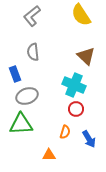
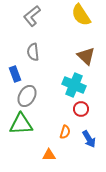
gray ellipse: rotated 40 degrees counterclockwise
red circle: moved 5 px right
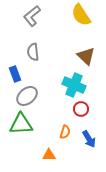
gray ellipse: rotated 20 degrees clockwise
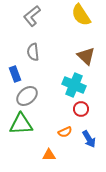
orange semicircle: rotated 48 degrees clockwise
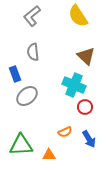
yellow semicircle: moved 3 px left, 1 px down
red circle: moved 4 px right, 2 px up
green triangle: moved 21 px down
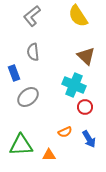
blue rectangle: moved 1 px left, 1 px up
gray ellipse: moved 1 px right, 1 px down
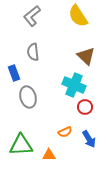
gray ellipse: rotated 65 degrees counterclockwise
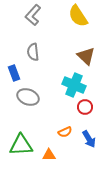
gray L-shape: moved 1 px right, 1 px up; rotated 10 degrees counterclockwise
gray ellipse: rotated 55 degrees counterclockwise
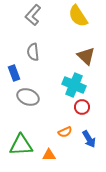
red circle: moved 3 px left
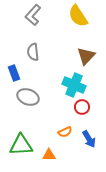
brown triangle: rotated 30 degrees clockwise
